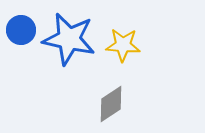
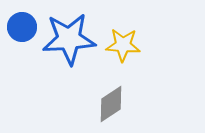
blue circle: moved 1 px right, 3 px up
blue star: rotated 16 degrees counterclockwise
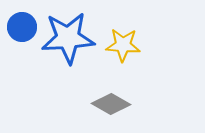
blue star: moved 1 px left, 1 px up
gray diamond: rotated 63 degrees clockwise
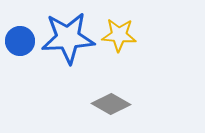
blue circle: moved 2 px left, 14 px down
yellow star: moved 4 px left, 10 px up
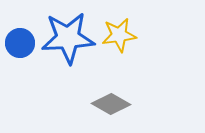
yellow star: rotated 12 degrees counterclockwise
blue circle: moved 2 px down
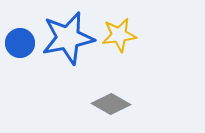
blue star: rotated 8 degrees counterclockwise
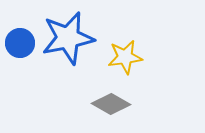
yellow star: moved 6 px right, 22 px down
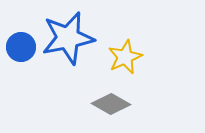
blue circle: moved 1 px right, 4 px down
yellow star: rotated 16 degrees counterclockwise
